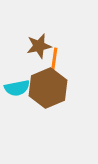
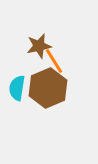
orange line: rotated 40 degrees counterclockwise
cyan semicircle: rotated 110 degrees clockwise
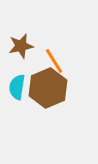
brown star: moved 18 px left
cyan semicircle: moved 1 px up
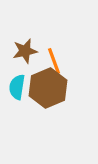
brown star: moved 4 px right, 5 px down
orange line: rotated 12 degrees clockwise
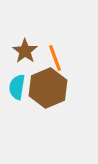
brown star: rotated 25 degrees counterclockwise
orange line: moved 1 px right, 3 px up
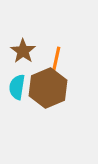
brown star: moved 2 px left
orange line: moved 1 px right, 2 px down; rotated 32 degrees clockwise
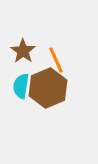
orange line: rotated 36 degrees counterclockwise
cyan semicircle: moved 4 px right, 1 px up
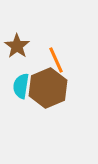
brown star: moved 6 px left, 5 px up
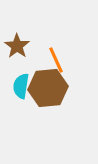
brown hexagon: rotated 18 degrees clockwise
